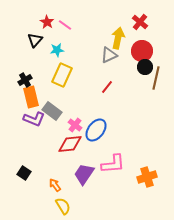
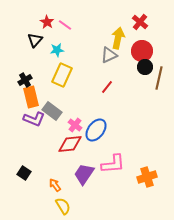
brown line: moved 3 px right
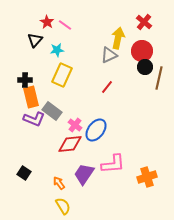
red cross: moved 4 px right
black cross: rotated 32 degrees clockwise
orange arrow: moved 4 px right, 2 px up
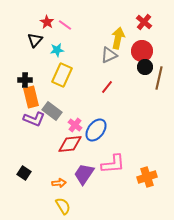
orange arrow: rotated 120 degrees clockwise
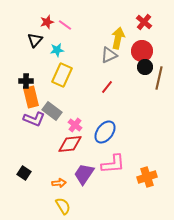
red star: rotated 24 degrees clockwise
black cross: moved 1 px right, 1 px down
blue ellipse: moved 9 px right, 2 px down
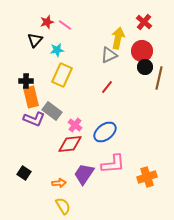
blue ellipse: rotated 15 degrees clockwise
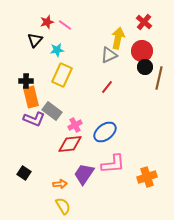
pink cross: rotated 24 degrees clockwise
orange arrow: moved 1 px right, 1 px down
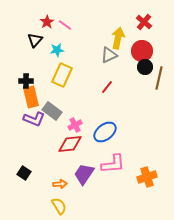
red star: rotated 16 degrees counterclockwise
yellow semicircle: moved 4 px left
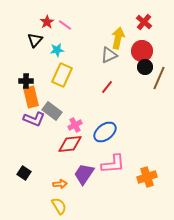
brown line: rotated 10 degrees clockwise
